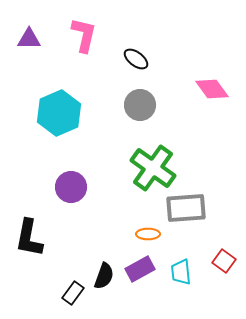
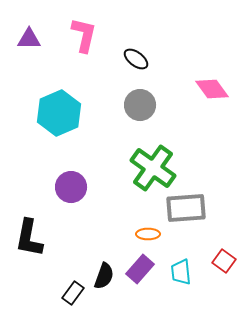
purple rectangle: rotated 20 degrees counterclockwise
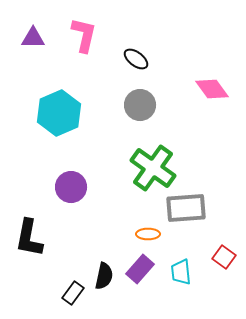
purple triangle: moved 4 px right, 1 px up
red square: moved 4 px up
black semicircle: rotated 8 degrees counterclockwise
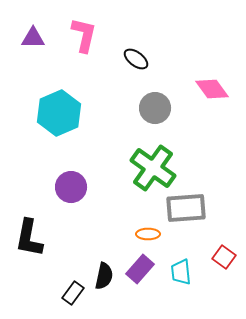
gray circle: moved 15 px right, 3 px down
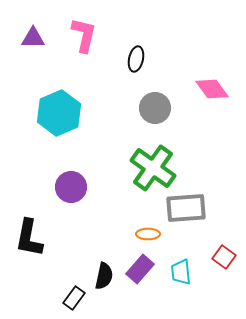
black ellipse: rotated 65 degrees clockwise
black rectangle: moved 1 px right, 5 px down
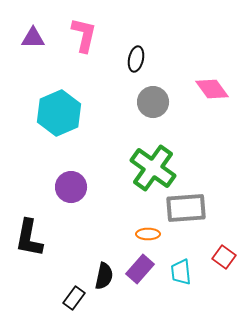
gray circle: moved 2 px left, 6 px up
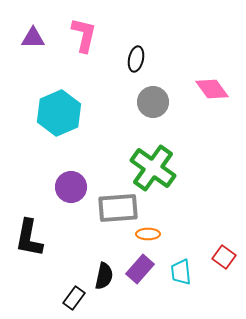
gray rectangle: moved 68 px left
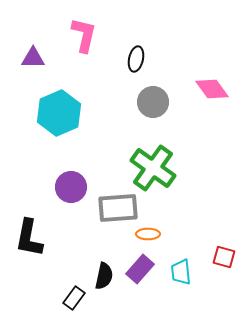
purple triangle: moved 20 px down
red square: rotated 20 degrees counterclockwise
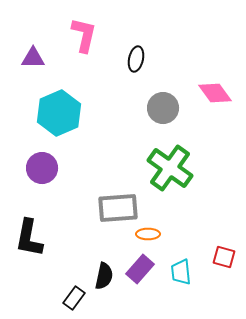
pink diamond: moved 3 px right, 4 px down
gray circle: moved 10 px right, 6 px down
green cross: moved 17 px right
purple circle: moved 29 px left, 19 px up
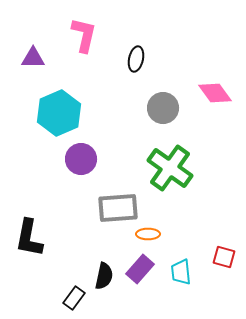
purple circle: moved 39 px right, 9 px up
